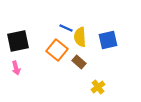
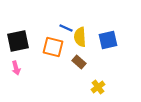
orange square: moved 4 px left, 3 px up; rotated 25 degrees counterclockwise
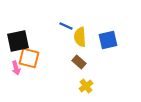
blue line: moved 2 px up
orange square: moved 24 px left, 11 px down
yellow cross: moved 12 px left, 1 px up
